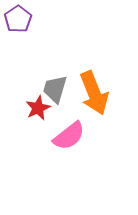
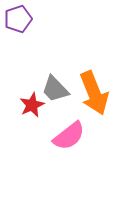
purple pentagon: rotated 16 degrees clockwise
gray trapezoid: rotated 60 degrees counterclockwise
red star: moved 6 px left, 3 px up
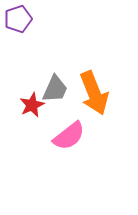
gray trapezoid: rotated 112 degrees counterclockwise
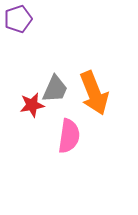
red star: rotated 15 degrees clockwise
pink semicircle: rotated 44 degrees counterclockwise
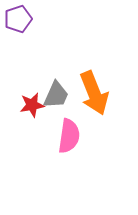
gray trapezoid: moved 1 px right, 6 px down
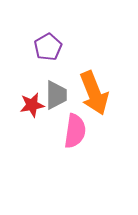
purple pentagon: moved 30 px right, 28 px down; rotated 12 degrees counterclockwise
gray trapezoid: rotated 24 degrees counterclockwise
pink semicircle: moved 6 px right, 5 px up
